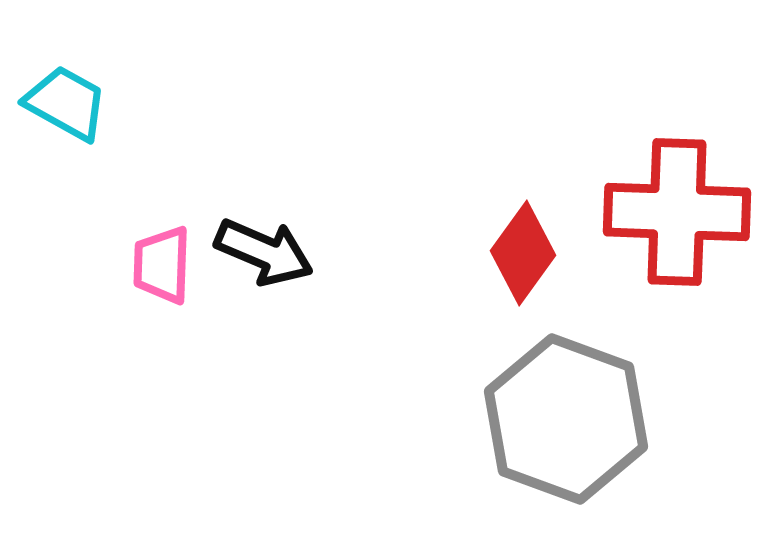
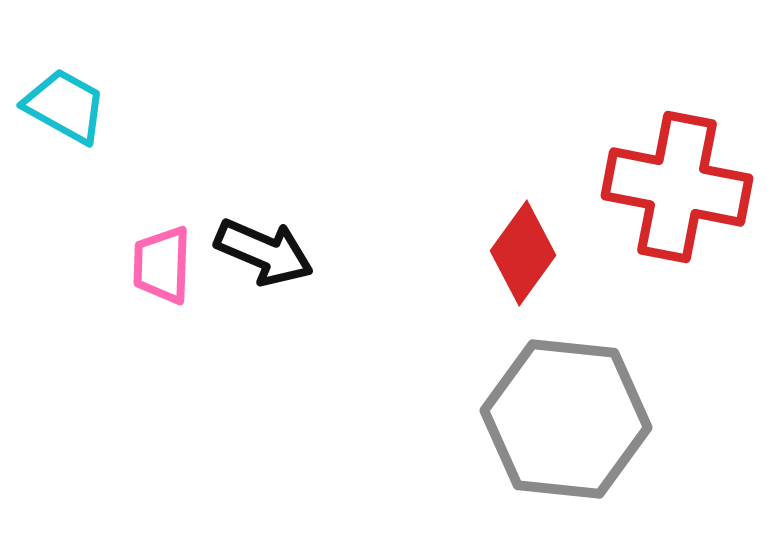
cyan trapezoid: moved 1 px left, 3 px down
red cross: moved 25 px up; rotated 9 degrees clockwise
gray hexagon: rotated 14 degrees counterclockwise
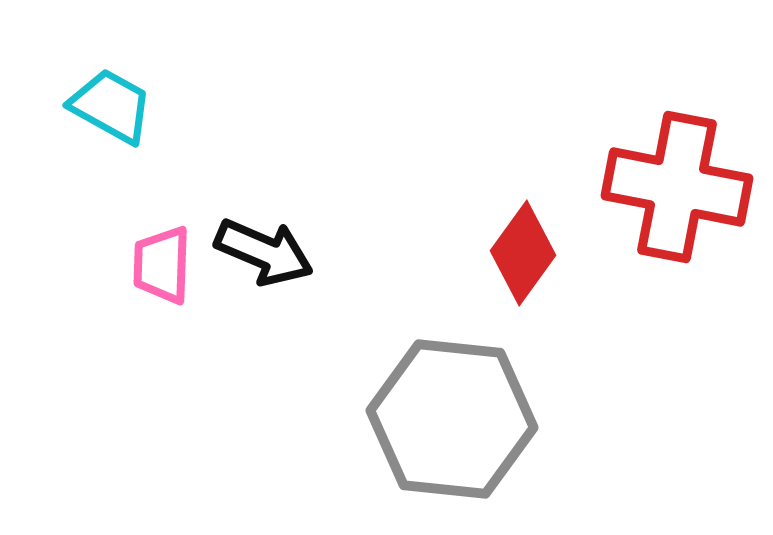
cyan trapezoid: moved 46 px right
gray hexagon: moved 114 px left
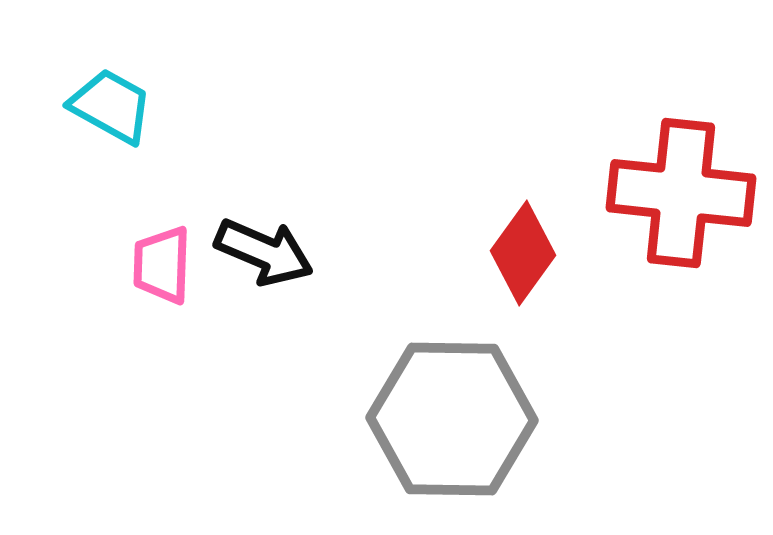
red cross: moved 4 px right, 6 px down; rotated 5 degrees counterclockwise
gray hexagon: rotated 5 degrees counterclockwise
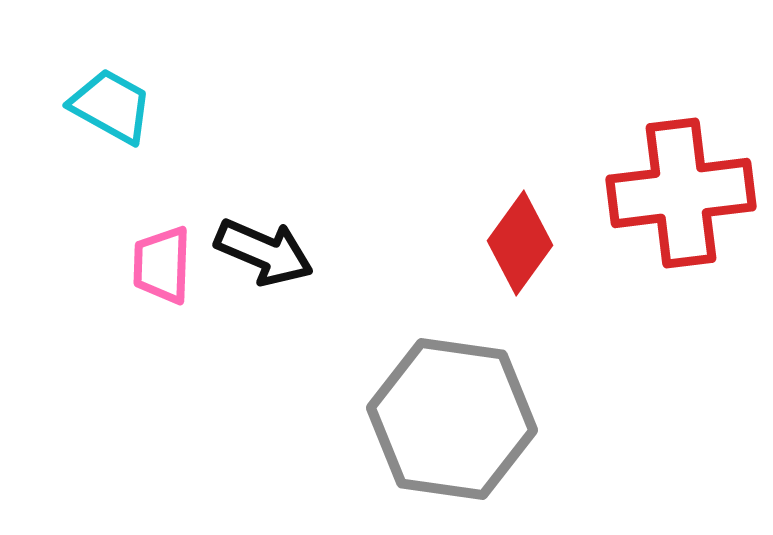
red cross: rotated 13 degrees counterclockwise
red diamond: moved 3 px left, 10 px up
gray hexagon: rotated 7 degrees clockwise
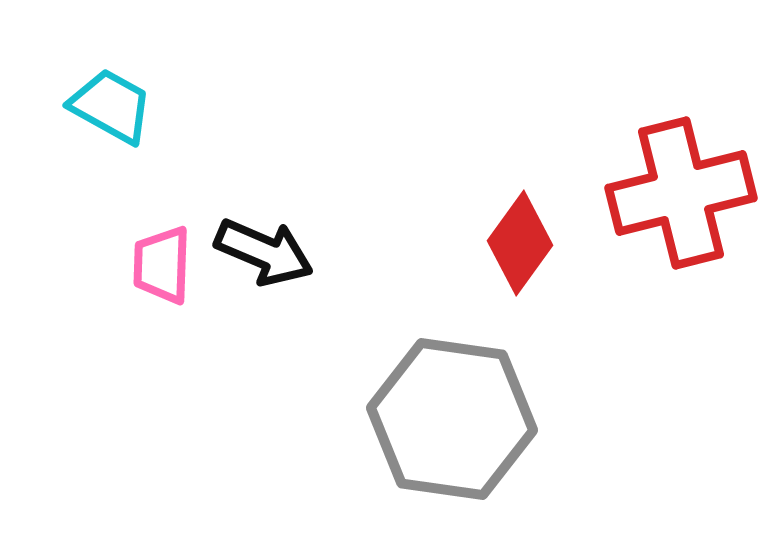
red cross: rotated 7 degrees counterclockwise
